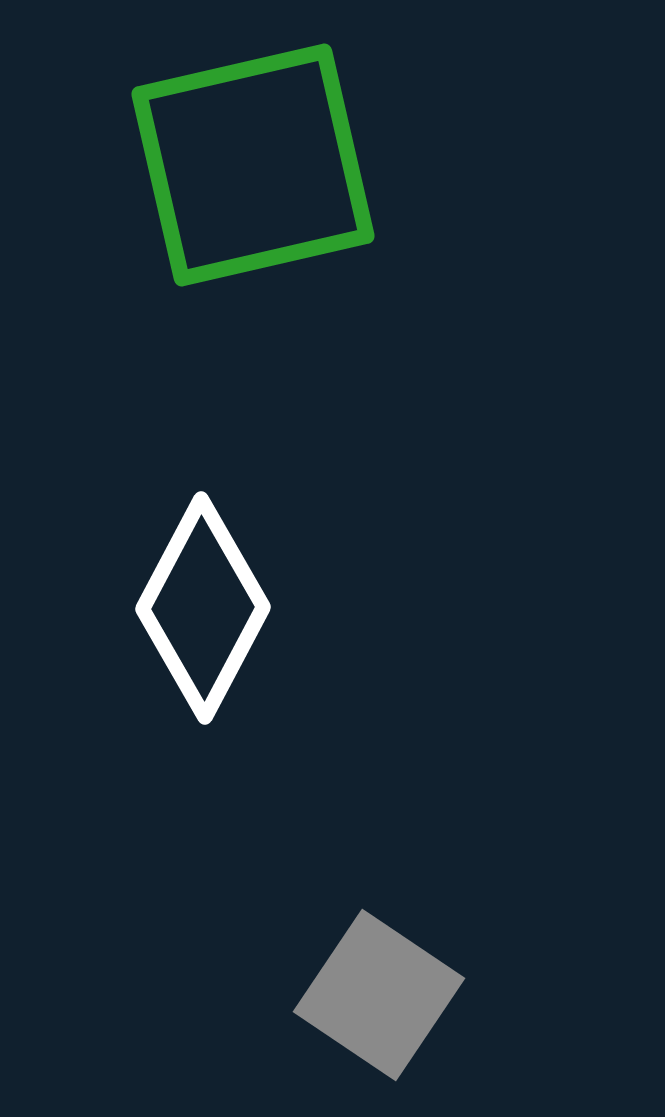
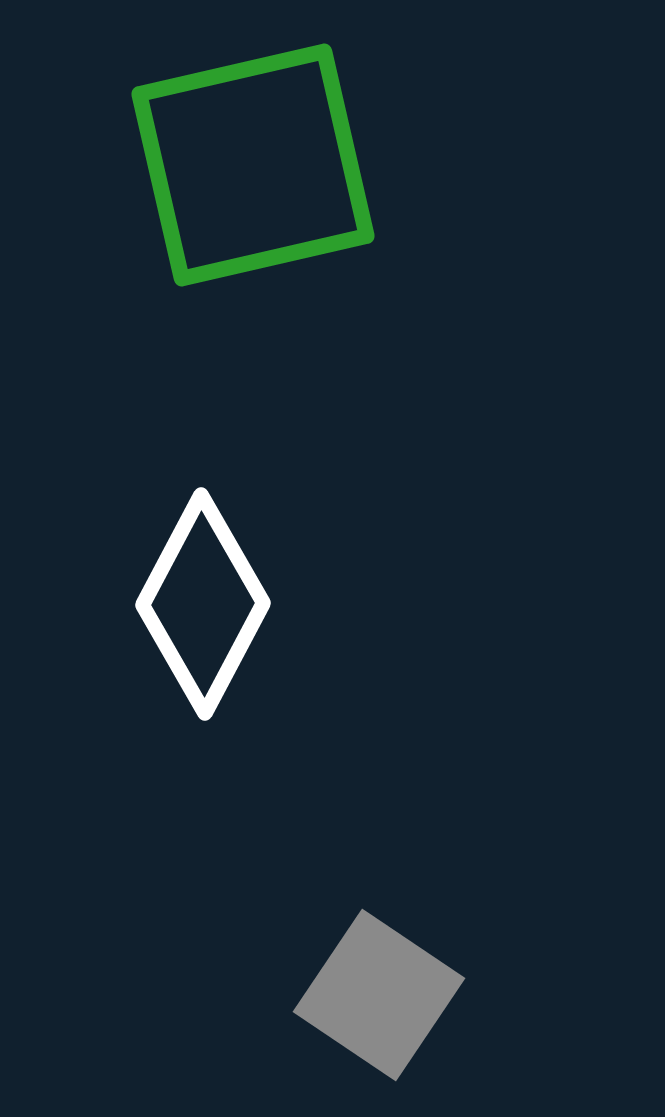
white diamond: moved 4 px up
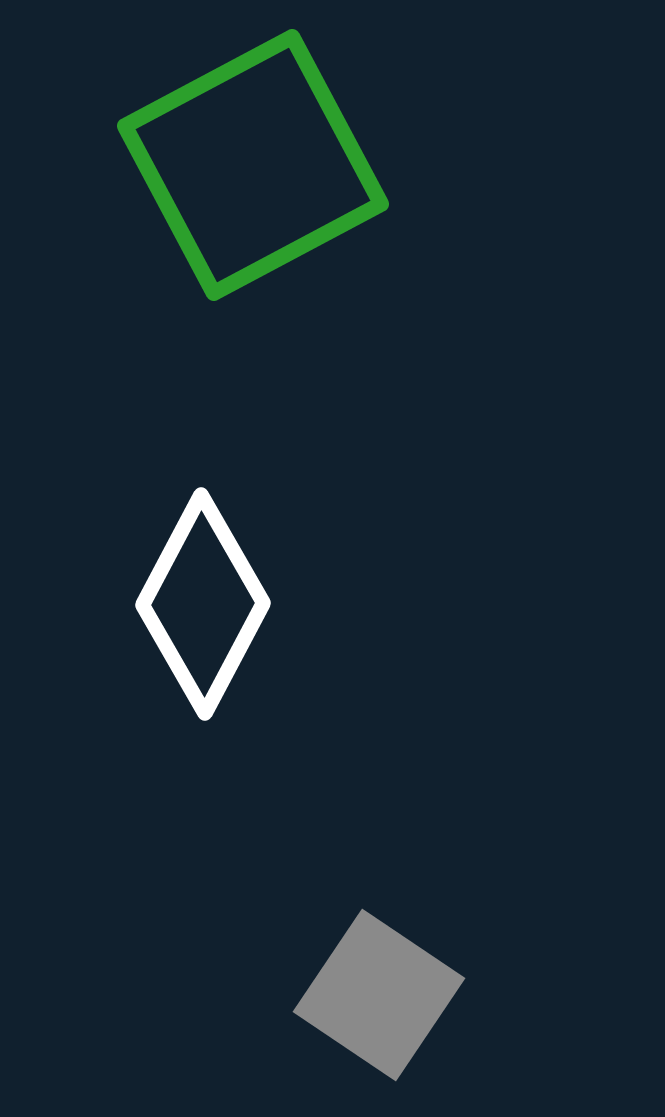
green square: rotated 15 degrees counterclockwise
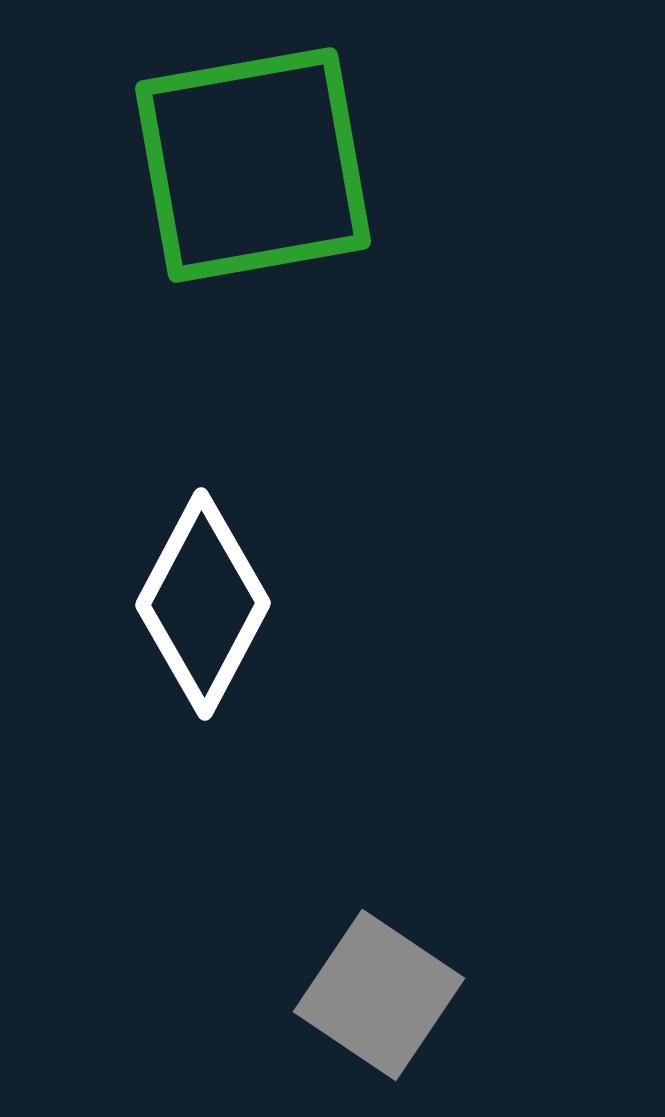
green square: rotated 18 degrees clockwise
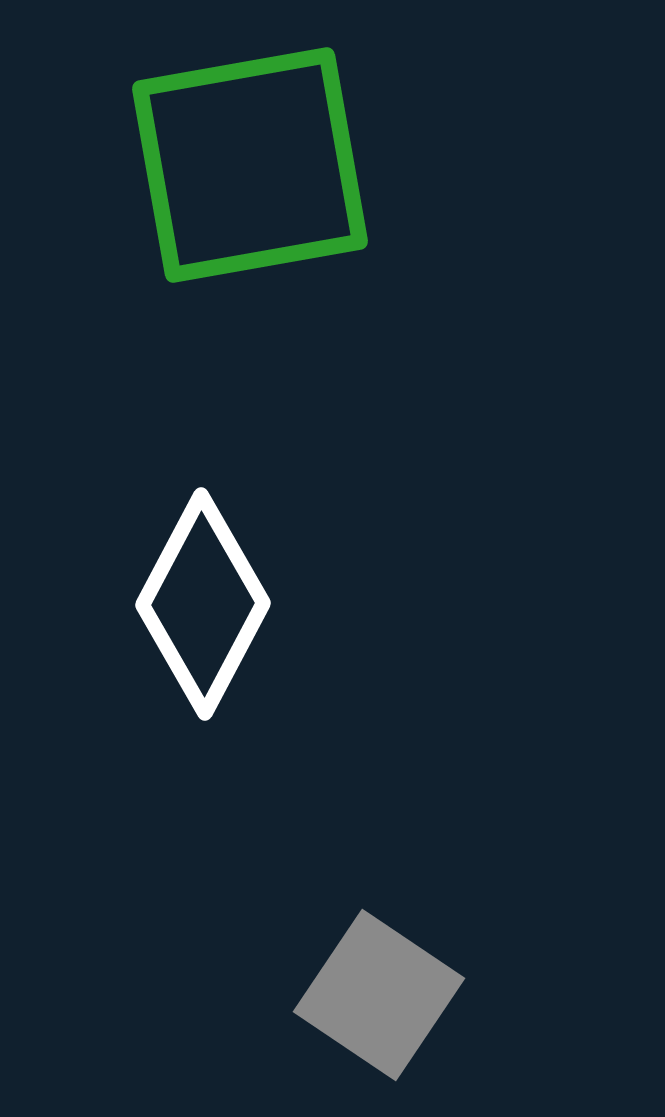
green square: moved 3 px left
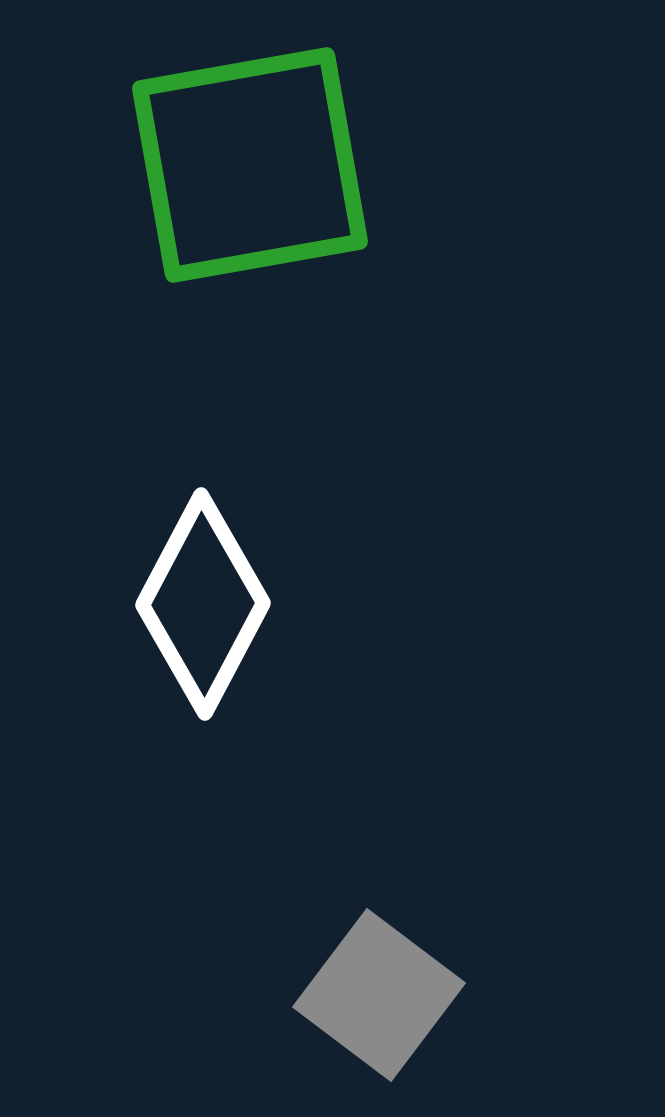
gray square: rotated 3 degrees clockwise
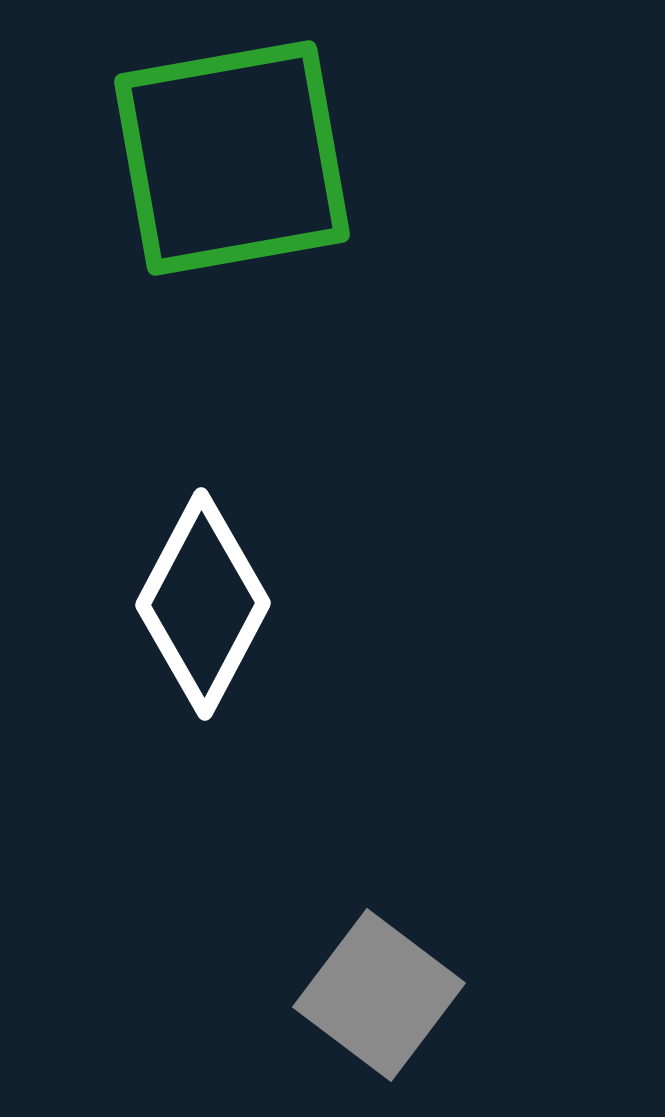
green square: moved 18 px left, 7 px up
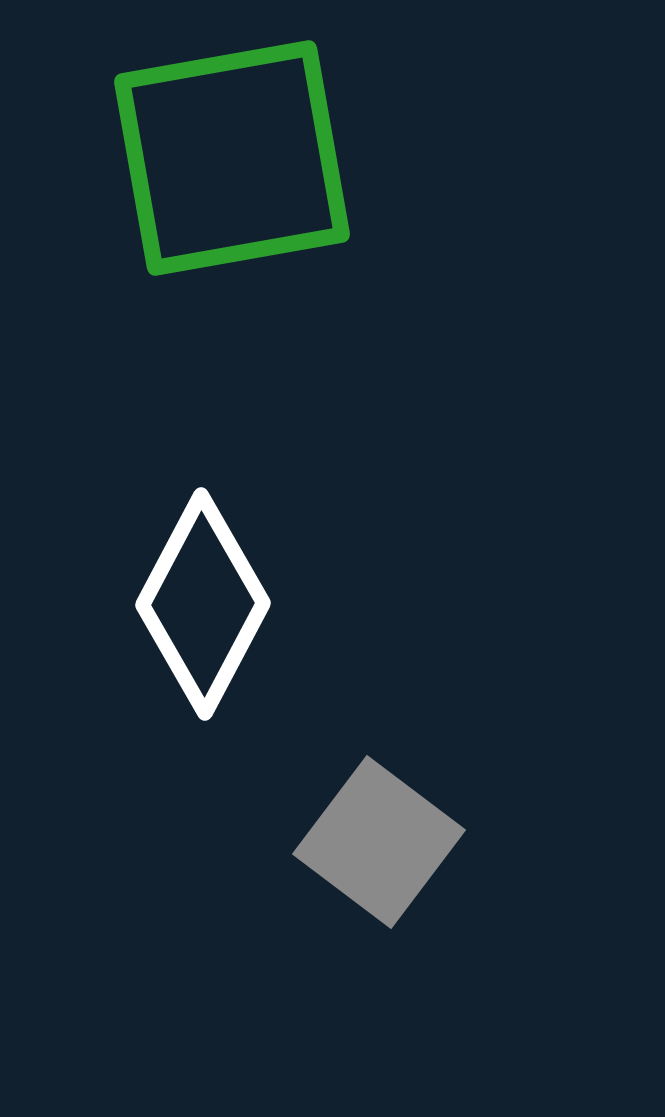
gray square: moved 153 px up
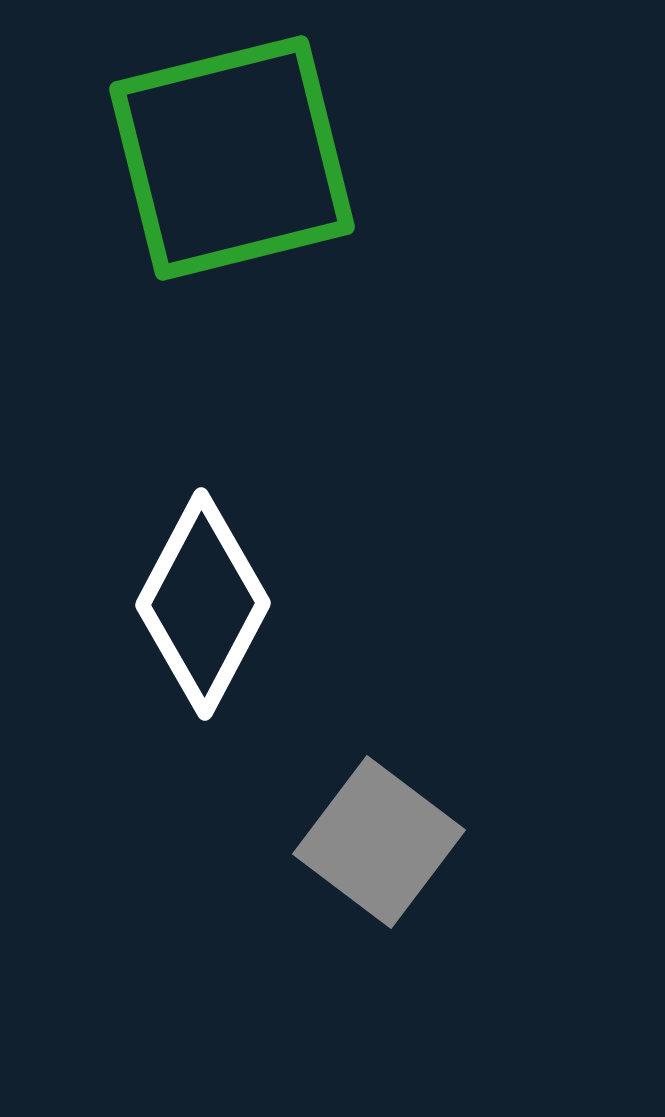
green square: rotated 4 degrees counterclockwise
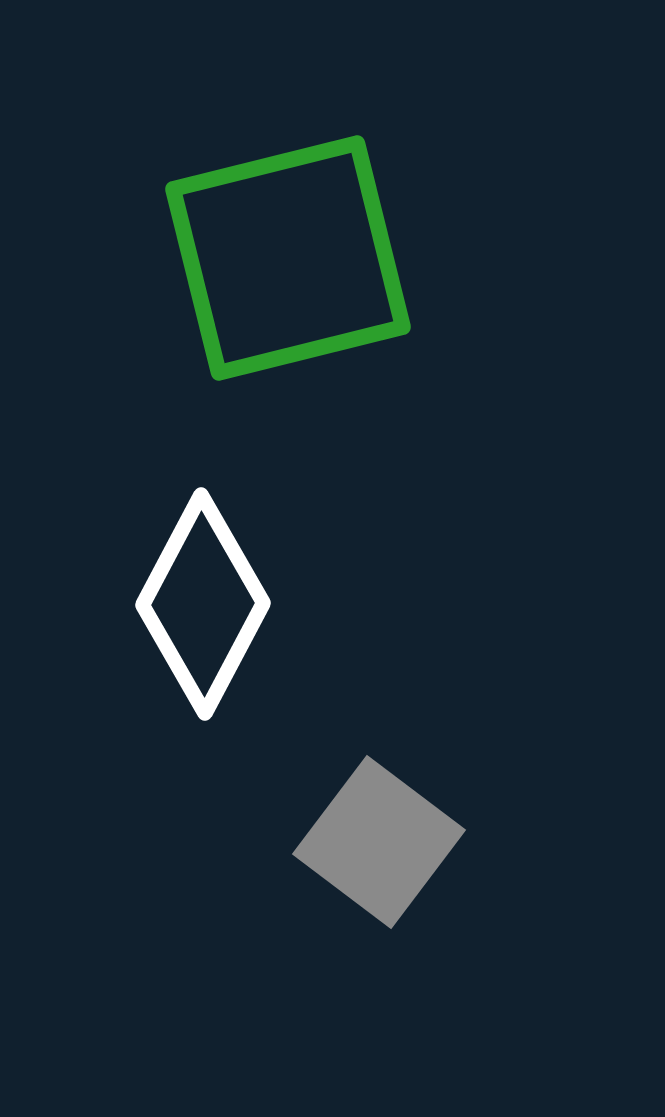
green square: moved 56 px right, 100 px down
